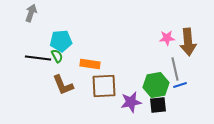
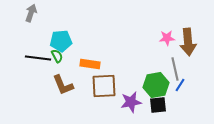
blue line: rotated 40 degrees counterclockwise
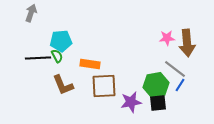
brown arrow: moved 1 px left, 1 px down
black line: rotated 10 degrees counterclockwise
gray line: rotated 40 degrees counterclockwise
black square: moved 2 px up
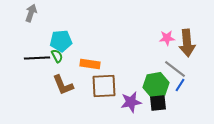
black line: moved 1 px left
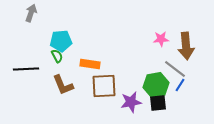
pink star: moved 6 px left, 1 px down
brown arrow: moved 1 px left, 3 px down
black line: moved 11 px left, 11 px down
